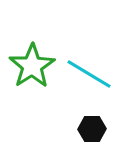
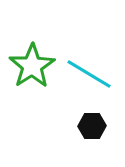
black hexagon: moved 3 px up
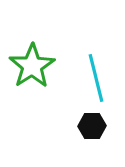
cyan line: moved 7 px right, 4 px down; rotated 45 degrees clockwise
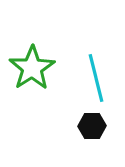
green star: moved 2 px down
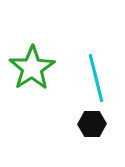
black hexagon: moved 2 px up
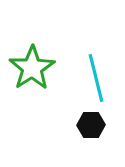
black hexagon: moved 1 px left, 1 px down
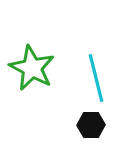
green star: rotated 12 degrees counterclockwise
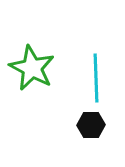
cyan line: rotated 12 degrees clockwise
